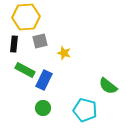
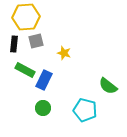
gray square: moved 4 px left
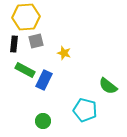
green circle: moved 13 px down
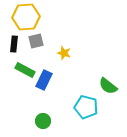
cyan pentagon: moved 1 px right, 3 px up
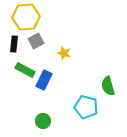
gray square: rotated 14 degrees counterclockwise
green semicircle: rotated 36 degrees clockwise
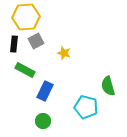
blue rectangle: moved 1 px right, 11 px down
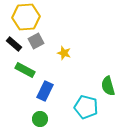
black rectangle: rotated 56 degrees counterclockwise
green circle: moved 3 px left, 2 px up
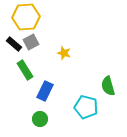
gray square: moved 5 px left, 1 px down
green rectangle: rotated 30 degrees clockwise
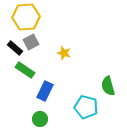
black rectangle: moved 1 px right, 4 px down
green rectangle: rotated 24 degrees counterclockwise
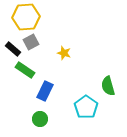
black rectangle: moved 2 px left, 1 px down
cyan pentagon: rotated 20 degrees clockwise
